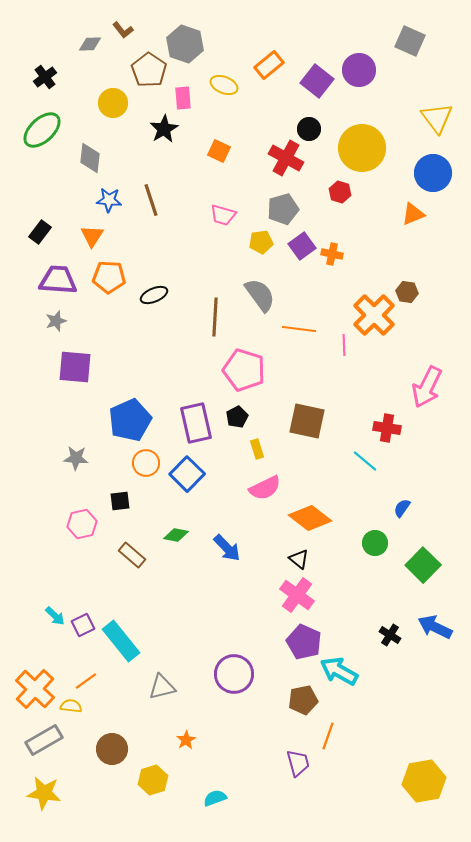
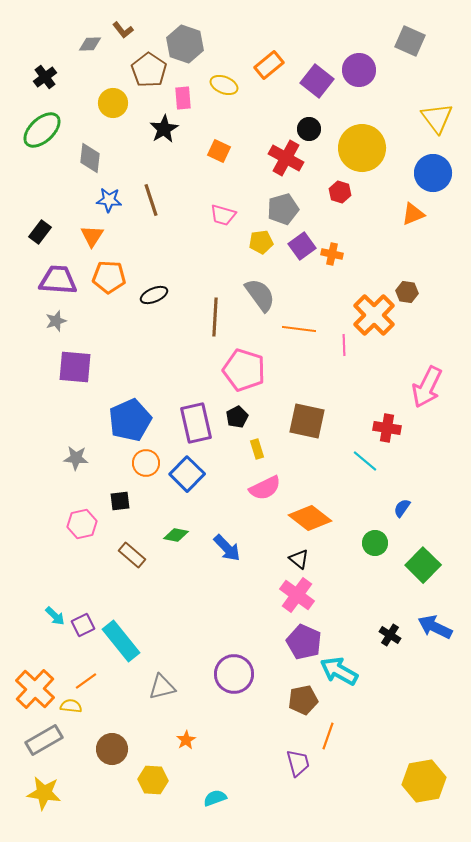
yellow hexagon at (153, 780): rotated 20 degrees clockwise
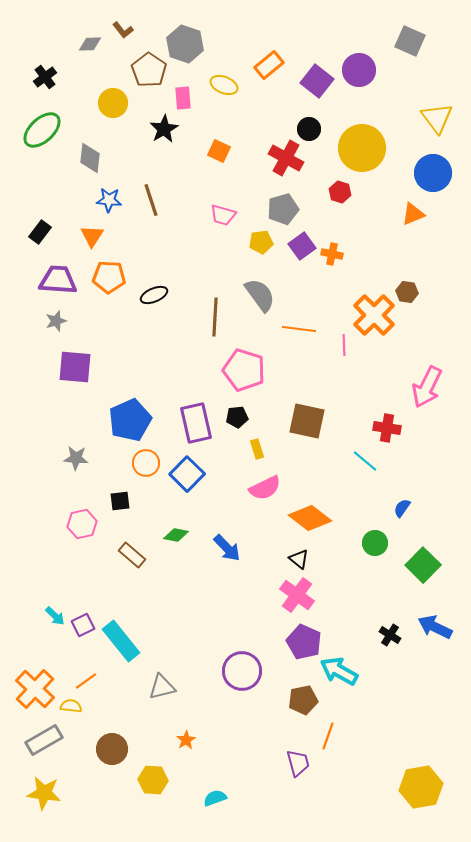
black pentagon at (237, 417): rotated 20 degrees clockwise
purple circle at (234, 674): moved 8 px right, 3 px up
yellow hexagon at (424, 781): moved 3 px left, 6 px down
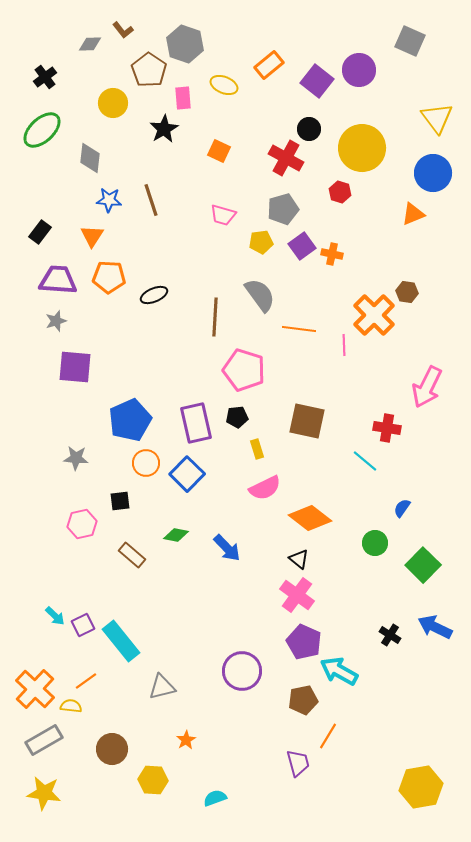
orange line at (328, 736): rotated 12 degrees clockwise
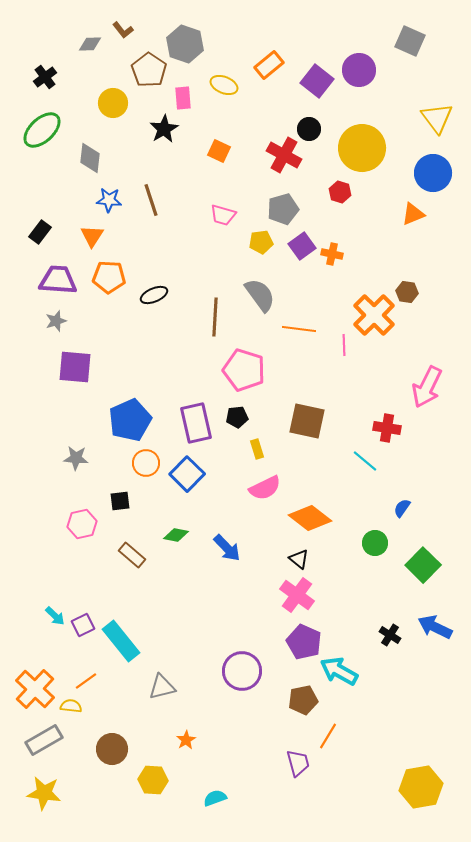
red cross at (286, 158): moved 2 px left, 3 px up
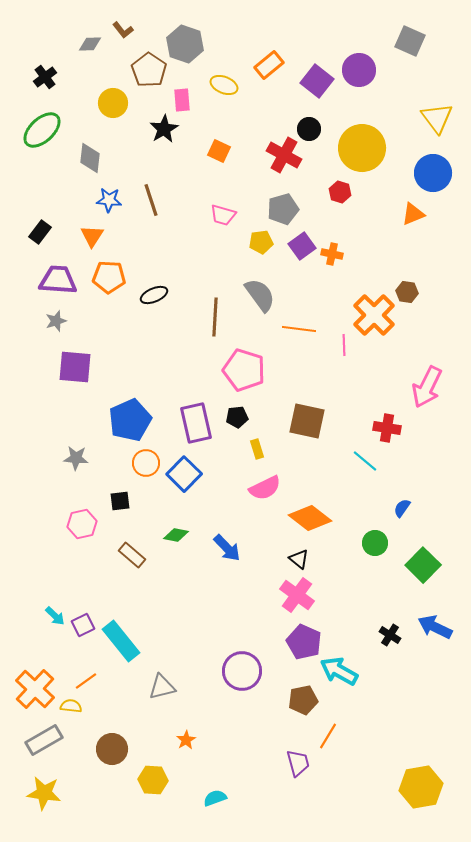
pink rectangle at (183, 98): moved 1 px left, 2 px down
blue square at (187, 474): moved 3 px left
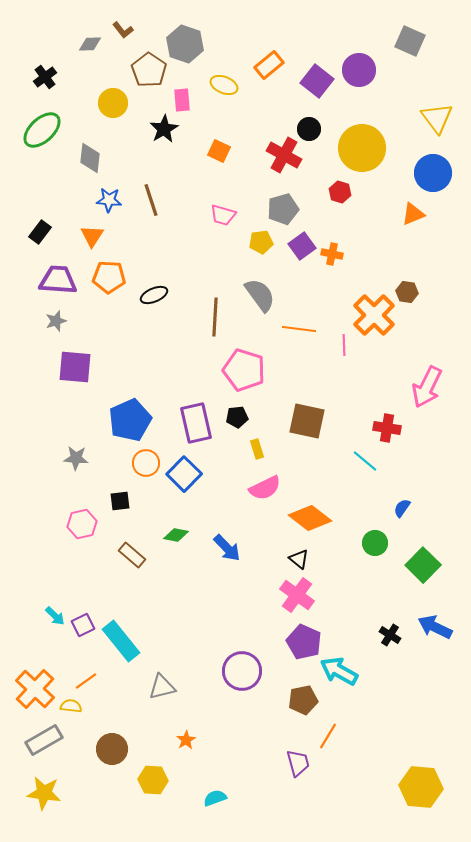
yellow hexagon at (421, 787): rotated 15 degrees clockwise
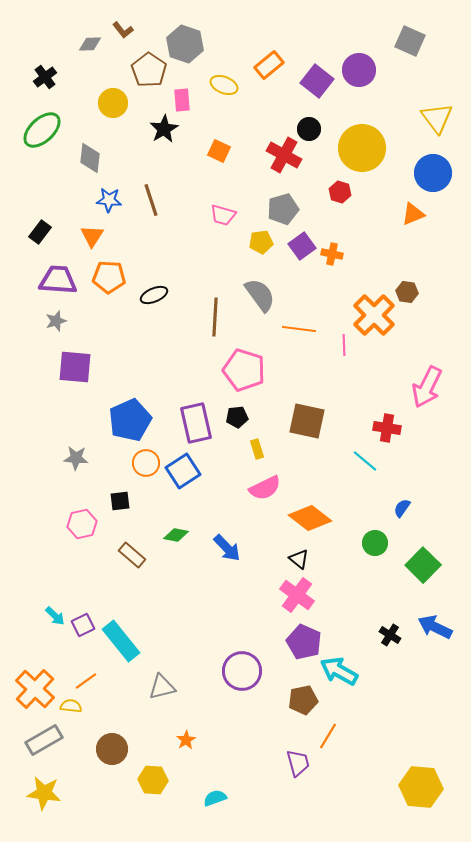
blue square at (184, 474): moved 1 px left, 3 px up; rotated 12 degrees clockwise
